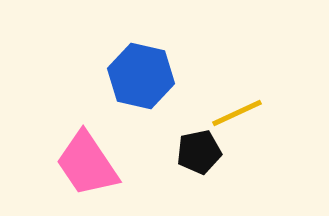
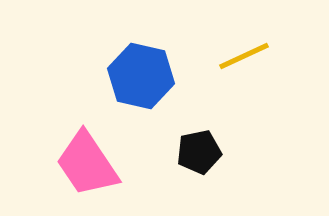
yellow line: moved 7 px right, 57 px up
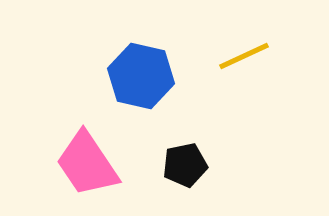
black pentagon: moved 14 px left, 13 px down
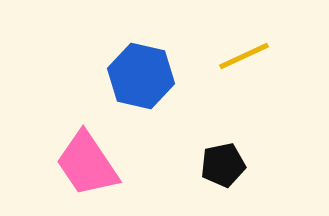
black pentagon: moved 38 px right
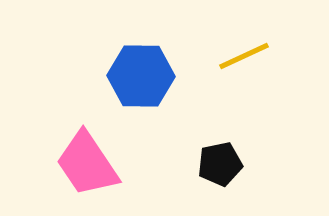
blue hexagon: rotated 12 degrees counterclockwise
black pentagon: moved 3 px left, 1 px up
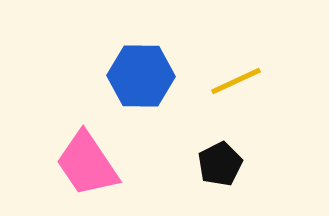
yellow line: moved 8 px left, 25 px down
black pentagon: rotated 15 degrees counterclockwise
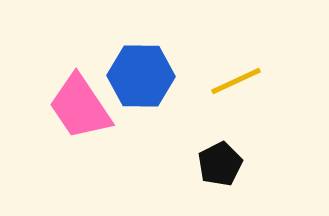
pink trapezoid: moved 7 px left, 57 px up
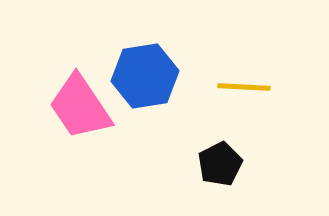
blue hexagon: moved 4 px right; rotated 10 degrees counterclockwise
yellow line: moved 8 px right, 6 px down; rotated 28 degrees clockwise
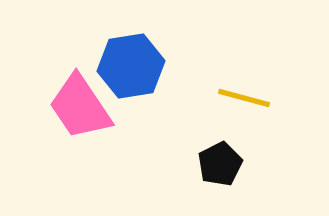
blue hexagon: moved 14 px left, 10 px up
yellow line: moved 11 px down; rotated 12 degrees clockwise
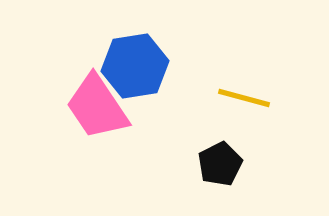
blue hexagon: moved 4 px right
pink trapezoid: moved 17 px right
